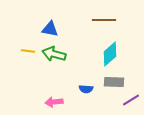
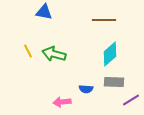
blue triangle: moved 6 px left, 17 px up
yellow line: rotated 56 degrees clockwise
pink arrow: moved 8 px right
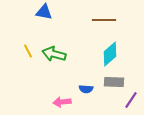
purple line: rotated 24 degrees counterclockwise
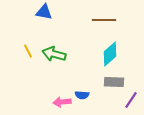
blue semicircle: moved 4 px left, 6 px down
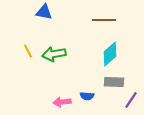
green arrow: rotated 25 degrees counterclockwise
blue semicircle: moved 5 px right, 1 px down
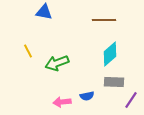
green arrow: moved 3 px right, 9 px down; rotated 10 degrees counterclockwise
blue semicircle: rotated 16 degrees counterclockwise
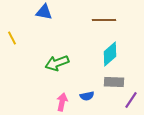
yellow line: moved 16 px left, 13 px up
pink arrow: rotated 108 degrees clockwise
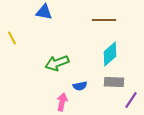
blue semicircle: moved 7 px left, 10 px up
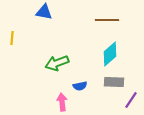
brown line: moved 3 px right
yellow line: rotated 32 degrees clockwise
pink arrow: rotated 18 degrees counterclockwise
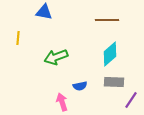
yellow line: moved 6 px right
green arrow: moved 1 px left, 6 px up
pink arrow: rotated 12 degrees counterclockwise
